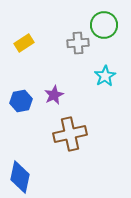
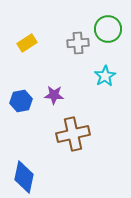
green circle: moved 4 px right, 4 px down
yellow rectangle: moved 3 px right
purple star: rotated 30 degrees clockwise
brown cross: moved 3 px right
blue diamond: moved 4 px right
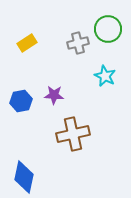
gray cross: rotated 10 degrees counterclockwise
cyan star: rotated 15 degrees counterclockwise
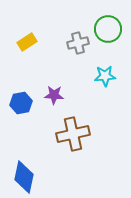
yellow rectangle: moved 1 px up
cyan star: rotated 30 degrees counterclockwise
blue hexagon: moved 2 px down
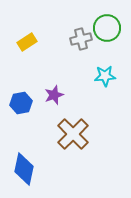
green circle: moved 1 px left, 1 px up
gray cross: moved 3 px right, 4 px up
purple star: rotated 24 degrees counterclockwise
brown cross: rotated 32 degrees counterclockwise
blue diamond: moved 8 px up
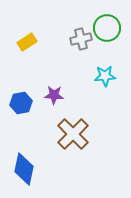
purple star: rotated 24 degrees clockwise
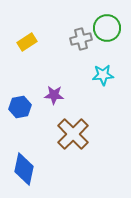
cyan star: moved 2 px left, 1 px up
blue hexagon: moved 1 px left, 4 px down
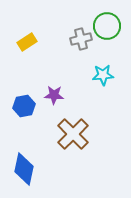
green circle: moved 2 px up
blue hexagon: moved 4 px right, 1 px up
